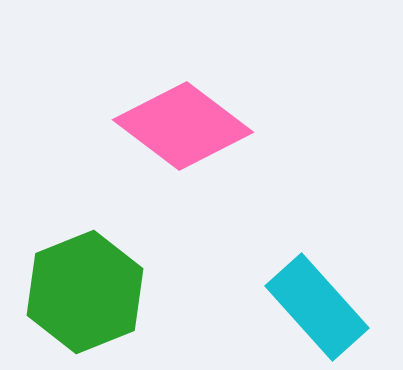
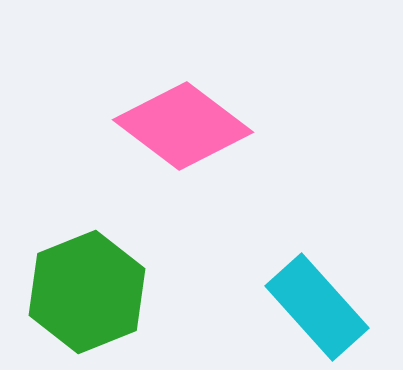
green hexagon: moved 2 px right
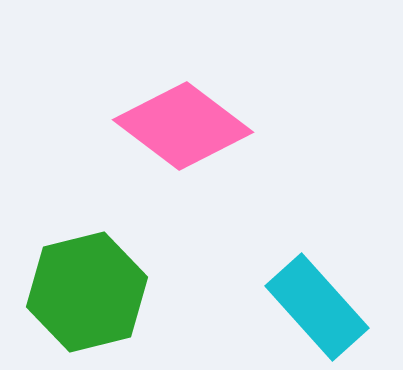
green hexagon: rotated 8 degrees clockwise
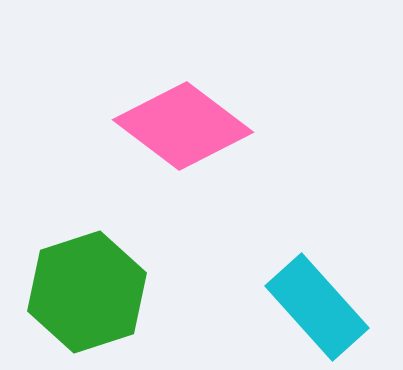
green hexagon: rotated 4 degrees counterclockwise
